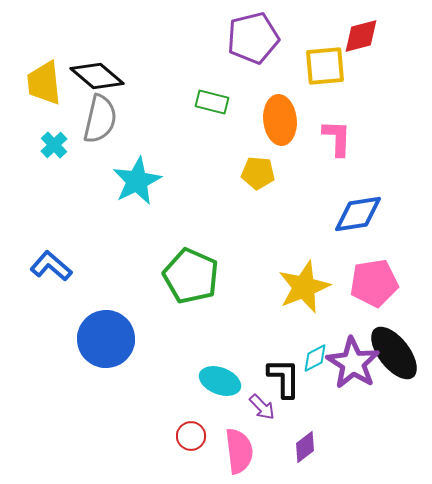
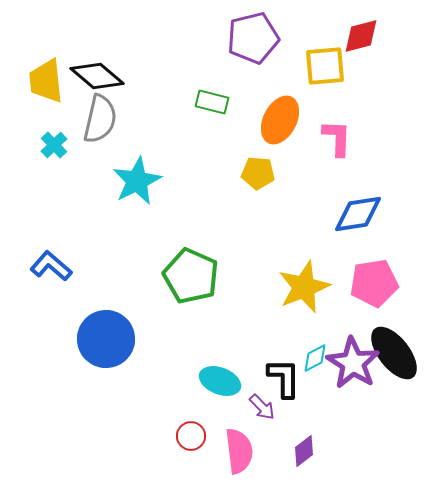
yellow trapezoid: moved 2 px right, 2 px up
orange ellipse: rotated 33 degrees clockwise
purple diamond: moved 1 px left, 4 px down
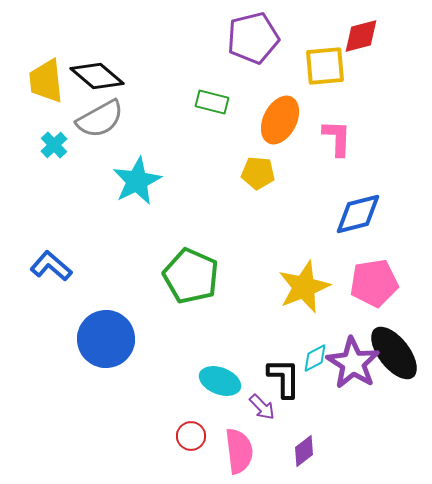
gray semicircle: rotated 48 degrees clockwise
blue diamond: rotated 6 degrees counterclockwise
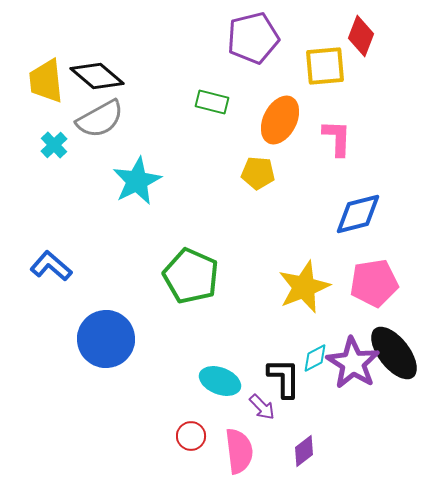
red diamond: rotated 54 degrees counterclockwise
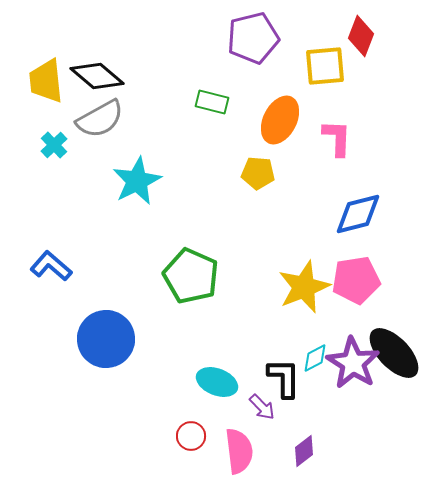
pink pentagon: moved 18 px left, 3 px up
black ellipse: rotated 6 degrees counterclockwise
cyan ellipse: moved 3 px left, 1 px down
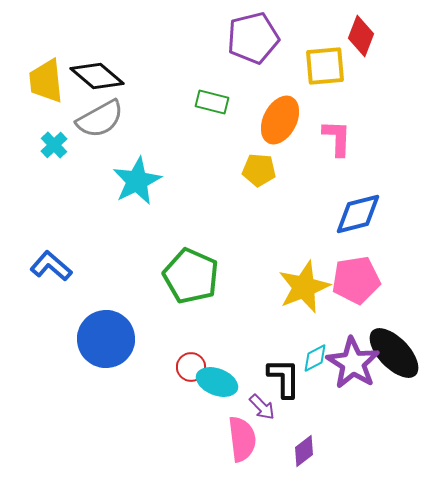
yellow pentagon: moved 1 px right, 3 px up
red circle: moved 69 px up
pink semicircle: moved 3 px right, 12 px up
